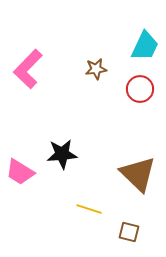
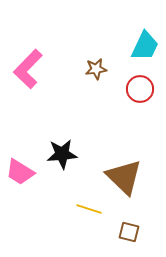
brown triangle: moved 14 px left, 3 px down
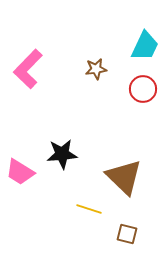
red circle: moved 3 px right
brown square: moved 2 px left, 2 px down
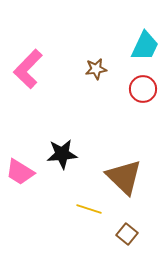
brown square: rotated 25 degrees clockwise
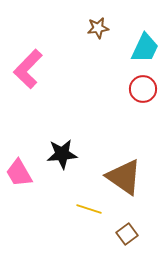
cyan trapezoid: moved 2 px down
brown star: moved 2 px right, 41 px up
pink trapezoid: moved 1 px left, 1 px down; rotated 28 degrees clockwise
brown triangle: rotated 9 degrees counterclockwise
brown square: rotated 15 degrees clockwise
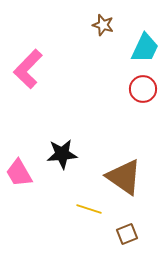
brown star: moved 5 px right, 3 px up; rotated 25 degrees clockwise
brown square: rotated 15 degrees clockwise
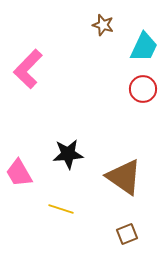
cyan trapezoid: moved 1 px left, 1 px up
black star: moved 6 px right
yellow line: moved 28 px left
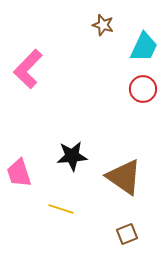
black star: moved 4 px right, 2 px down
pink trapezoid: rotated 12 degrees clockwise
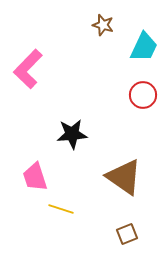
red circle: moved 6 px down
black star: moved 22 px up
pink trapezoid: moved 16 px right, 4 px down
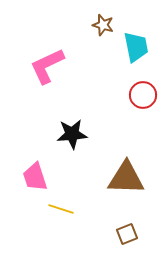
cyan trapezoid: moved 8 px left; rotated 36 degrees counterclockwise
pink L-shape: moved 19 px right, 3 px up; rotated 21 degrees clockwise
brown triangle: moved 2 px right, 1 px down; rotated 33 degrees counterclockwise
